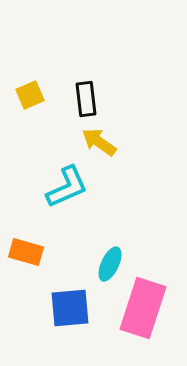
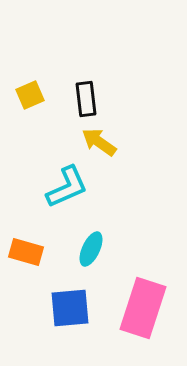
cyan ellipse: moved 19 px left, 15 px up
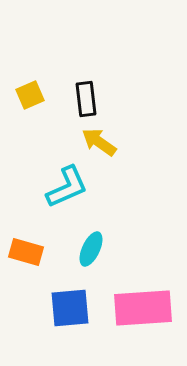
pink rectangle: rotated 68 degrees clockwise
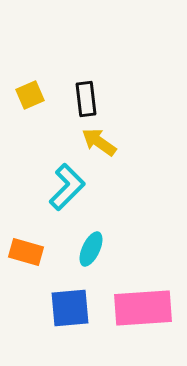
cyan L-shape: rotated 21 degrees counterclockwise
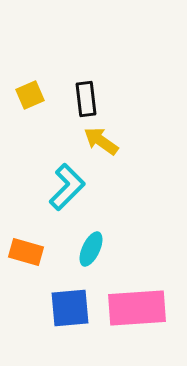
yellow arrow: moved 2 px right, 1 px up
pink rectangle: moved 6 px left
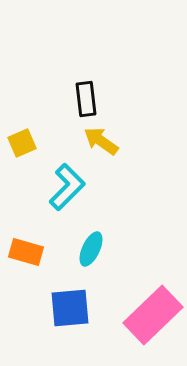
yellow square: moved 8 px left, 48 px down
pink rectangle: moved 16 px right, 7 px down; rotated 40 degrees counterclockwise
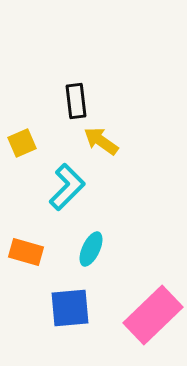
black rectangle: moved 10 px left, 2 px down
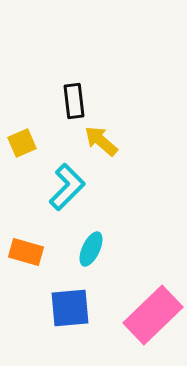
black rectangle: moved 2 px left
yellow arrow: rotated 6 degrees clockwise
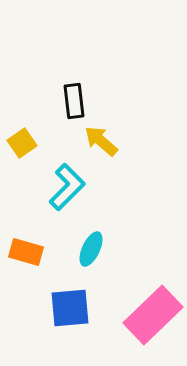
yellow square: rotated 12 degrees counterclockwise
